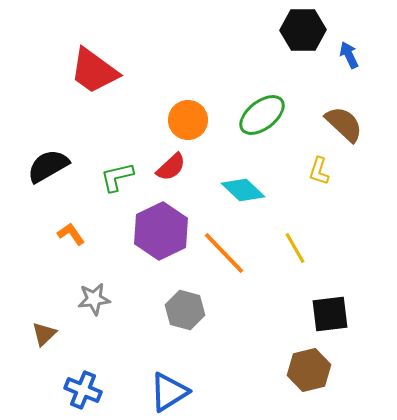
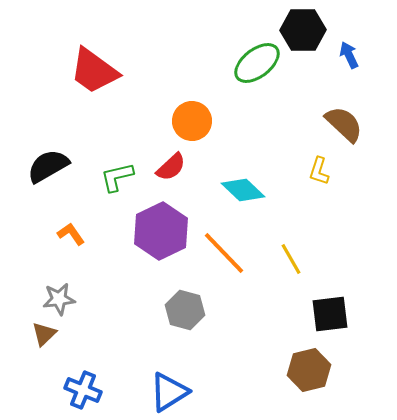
green ellipse: moved 5 px left, 52 px up
orange circle: moved 4 px right, 1 px down
yellow line: moved 4 px left, 11 px down
gray star: moved 35 px left
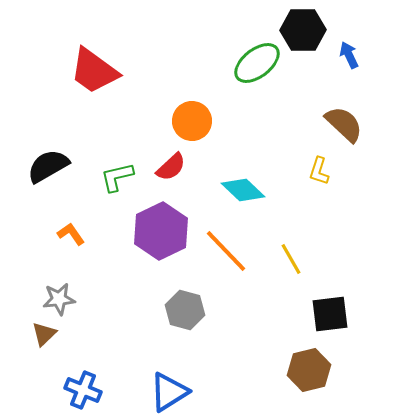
orange line: moved 2 px right, 2 px up
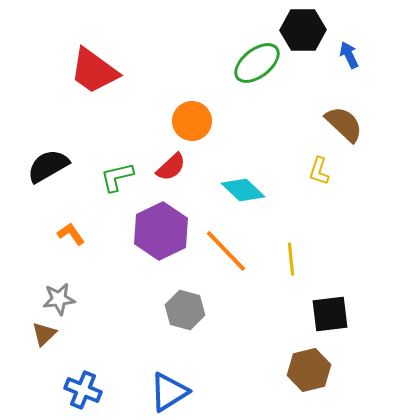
yellow line: rotated 24 degrees clockwise
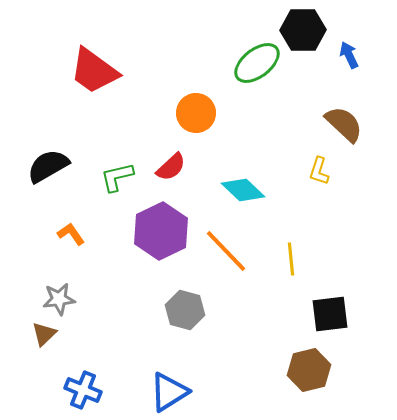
orange circle: moved 4 px right, 8 px up
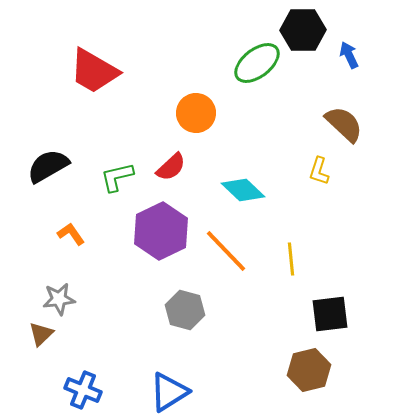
red trapezoid: rotated 6 degrees counterclockwise
brown triangle: moved 3 px left
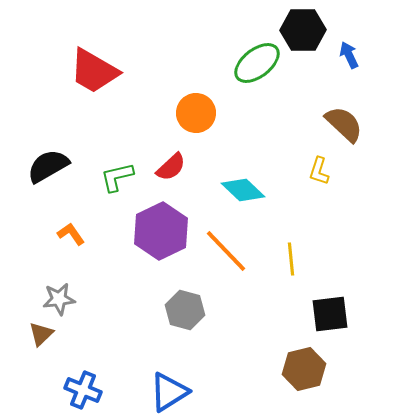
brown hexagon: moved 5 px left, 1 px up
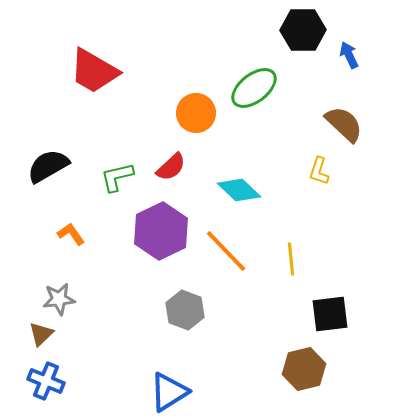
green ellipse: moved 3 px left, 25 px down
cyan diamond: moved 4 px left
gray hexagon: rotated 6 degrees clockwise
blue cross: moved 37 px left, 9 px up
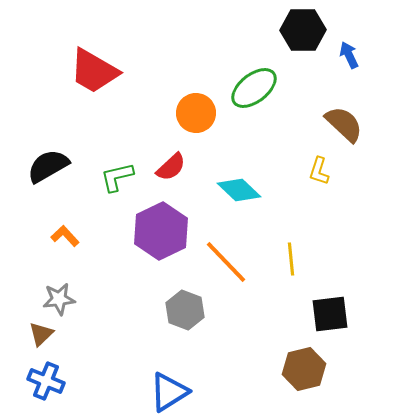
orange L-shape: moved 6 px left, 2 px down; rotated 8 degrees counterclockwise
orange line: moved 11 px down
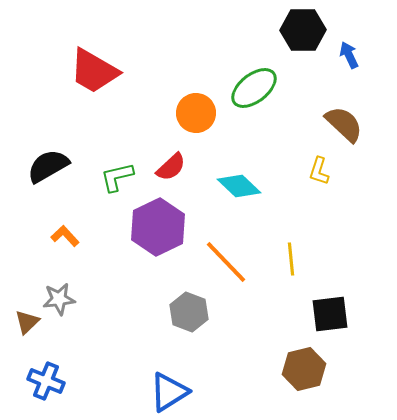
cyan diamond: moved 4 px up
purple hexagon: moved 3 px left, 4 px up
gray hexagon: moved 4 px right, 2 px down
brown triangle: moved 14 px left, 12 px up
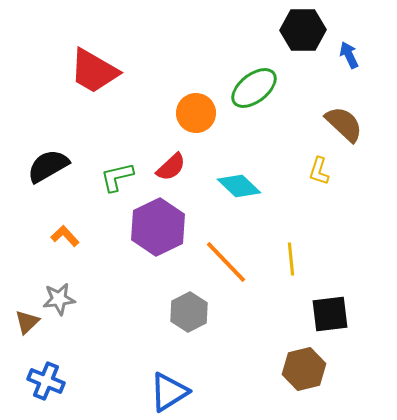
gray hexagon: rotated 12 degrees clockwise
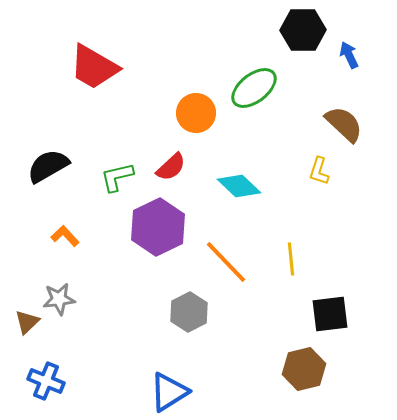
red trapezoid: moved 4 px up
